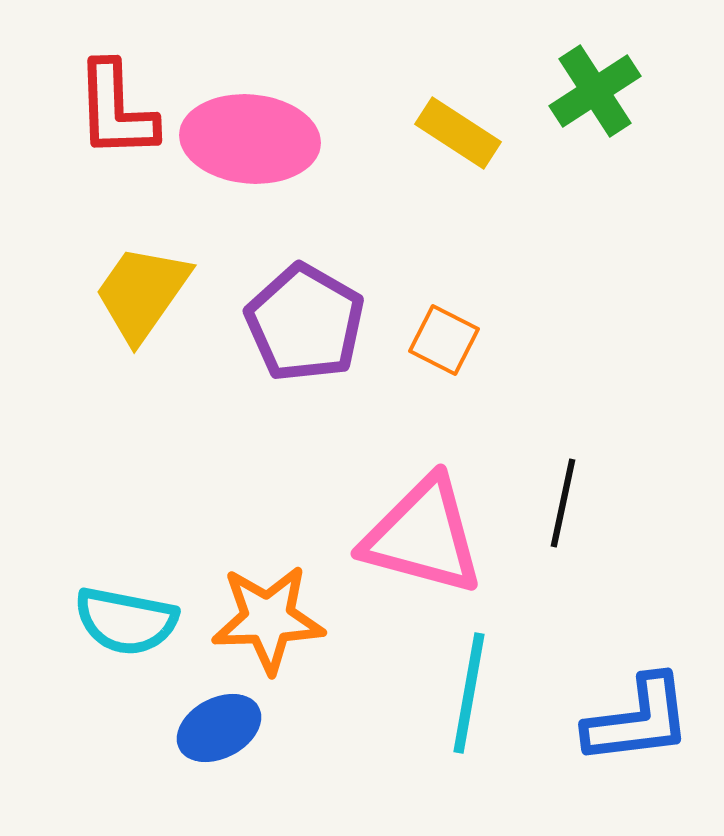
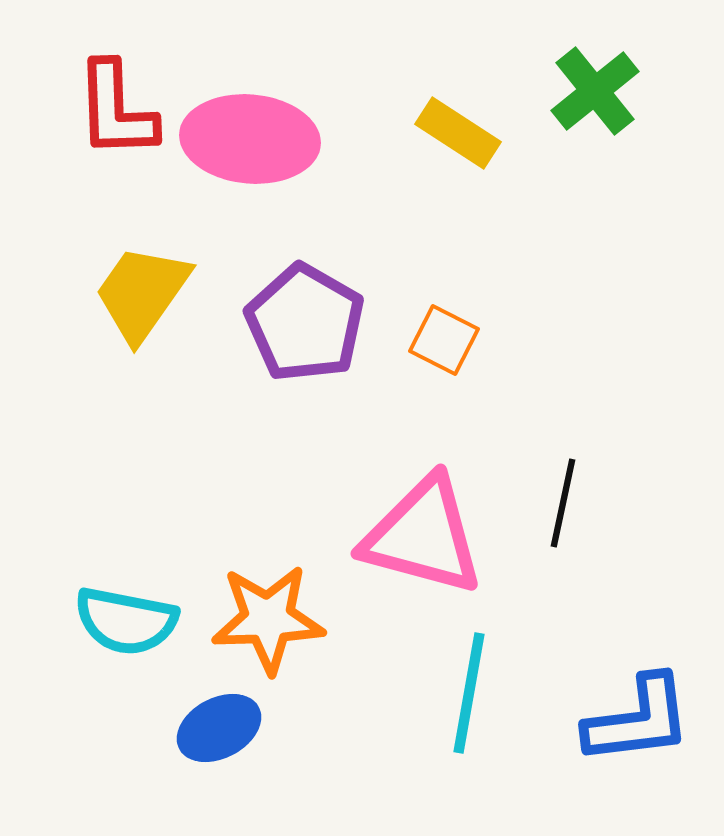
green cross: rotated 6 degrees counterclockwise
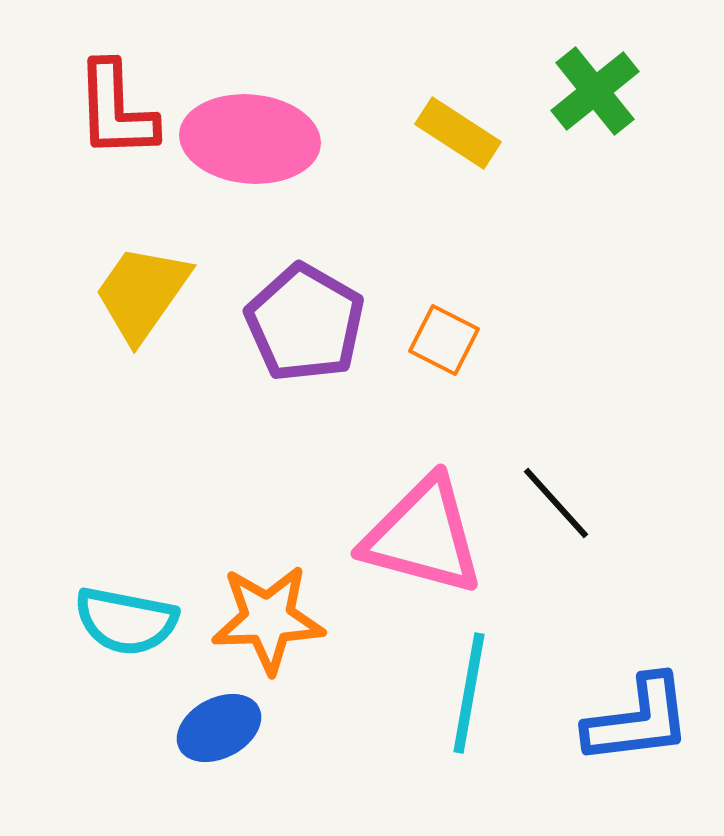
black line: moved 7 px left; rotated 54 degrees counterclockwise
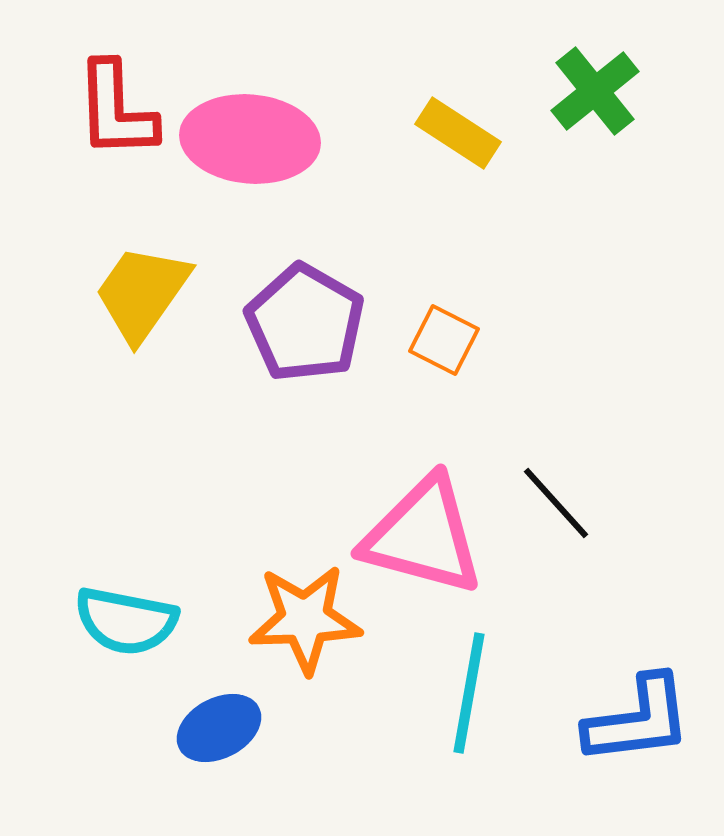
orange star: moved 37 px right
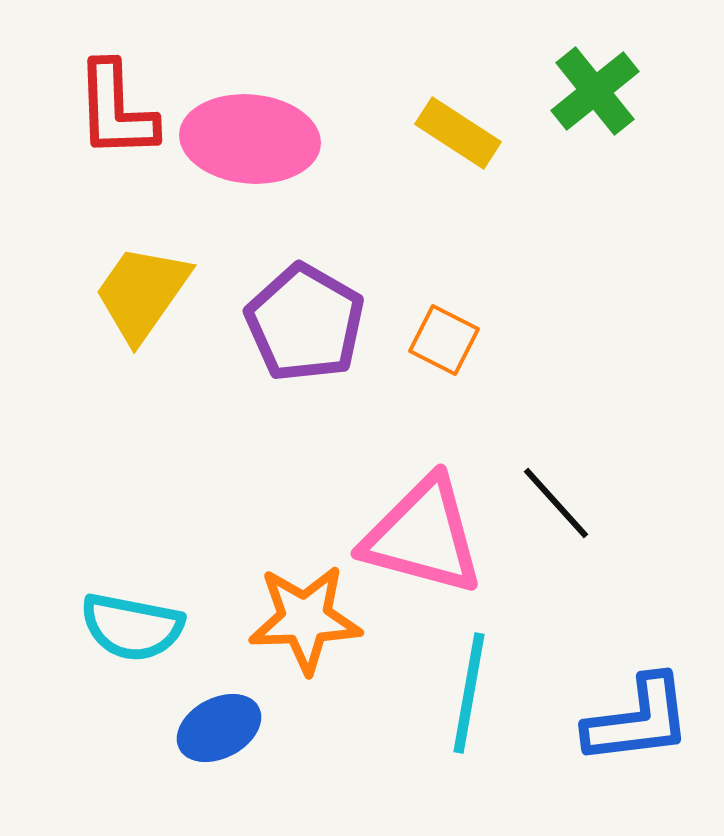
cyan semicircle: moved 6 px right, 6 px down
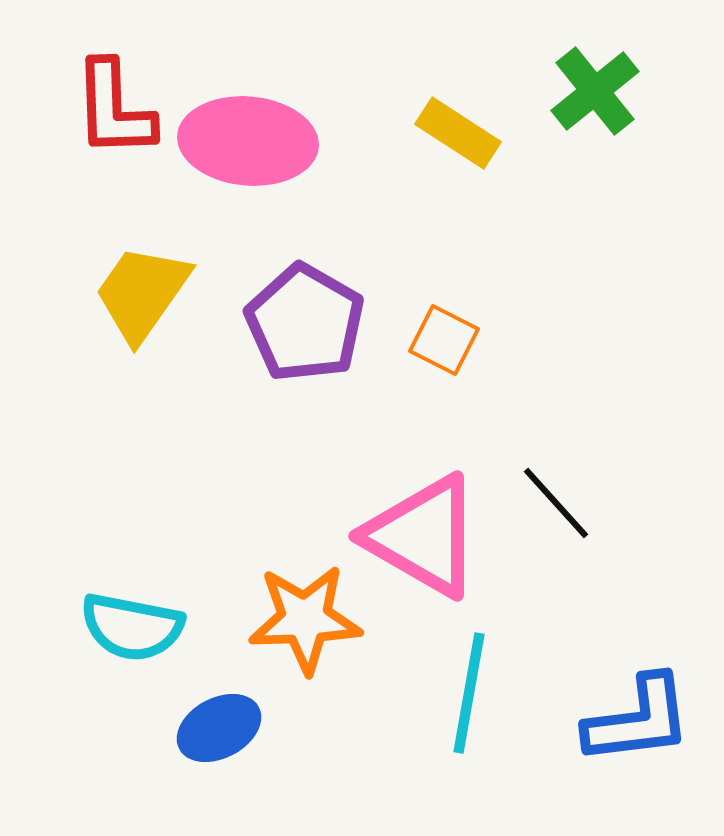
red L-shape: moved 2 px left, 1 px up
pink ellipse: moved 2 px left, 2 px down
pink triangle: rotated 15 degrees clockwise
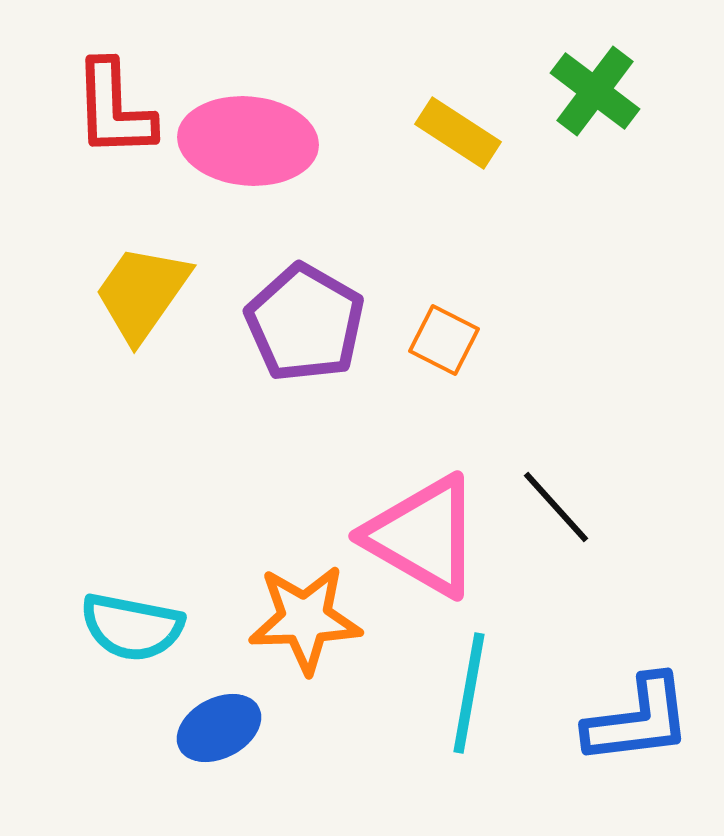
green cross: rotated 14 degrees counterclockwise
black line: moved 4 px down
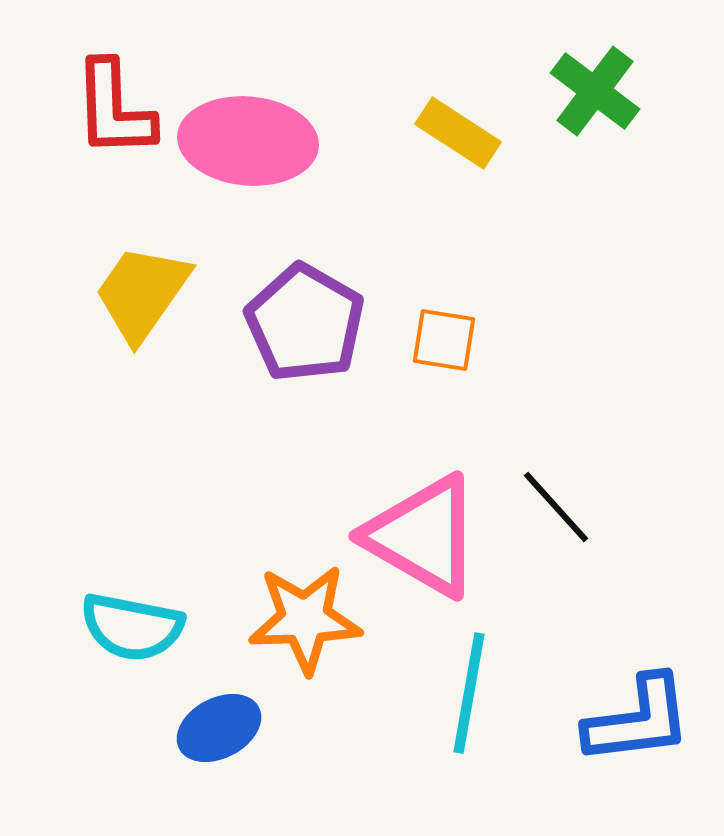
orange square: rotated 18 degrees counterclockwise
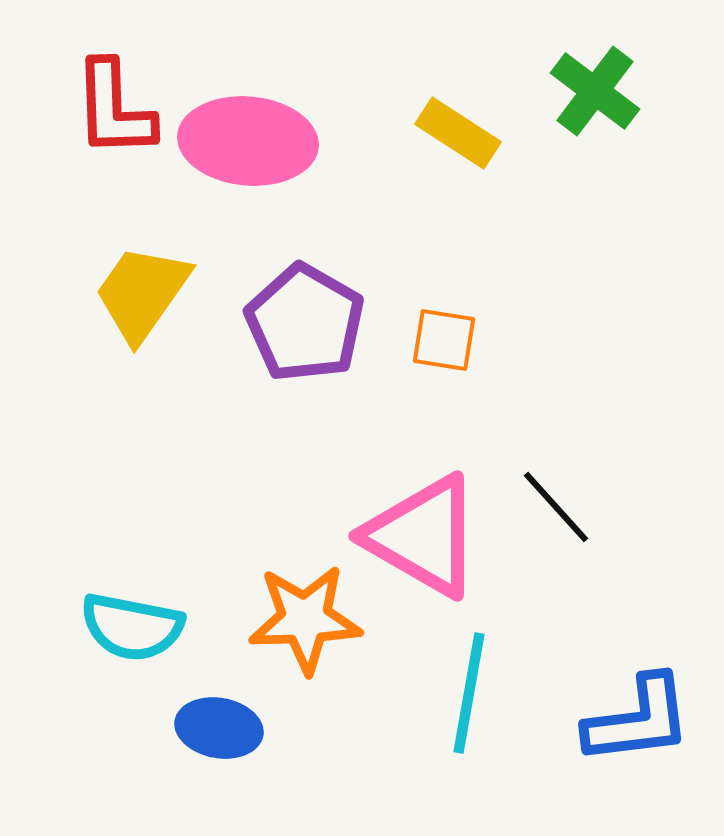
blue ellipse: rotated 38 degrees clockwise
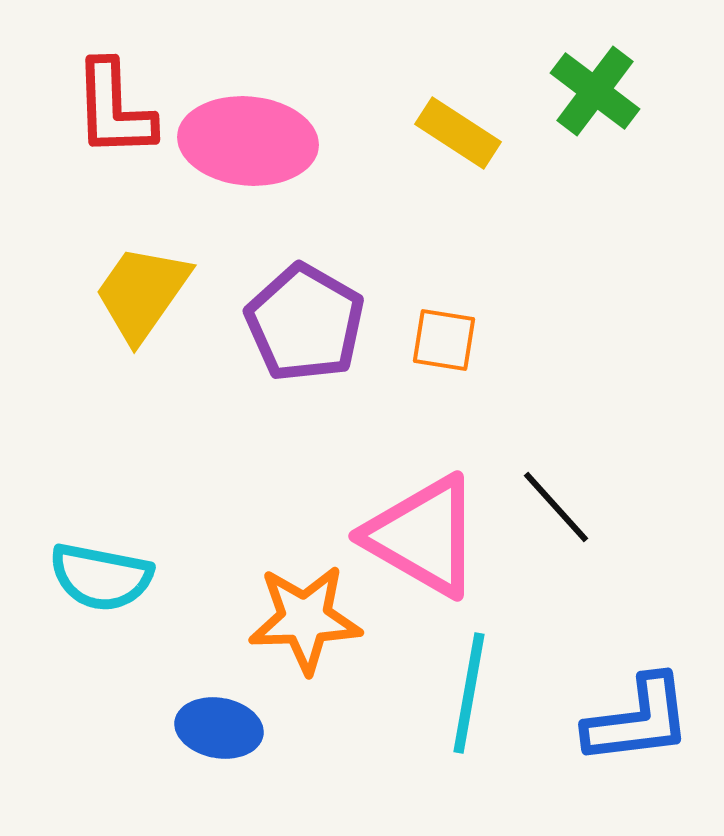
cyan semicircle: moved 31 px left, 50 px up
